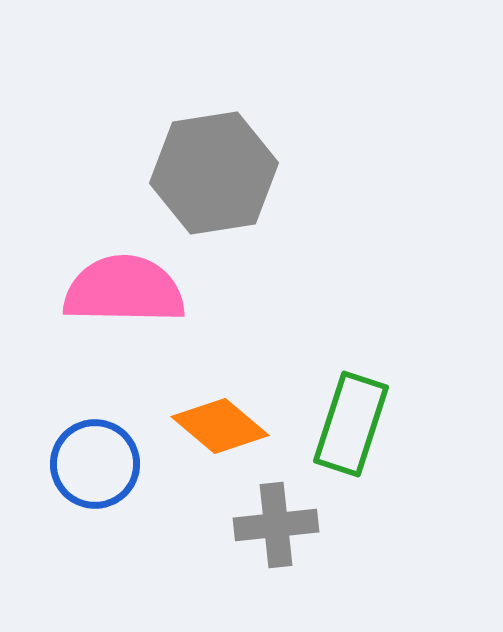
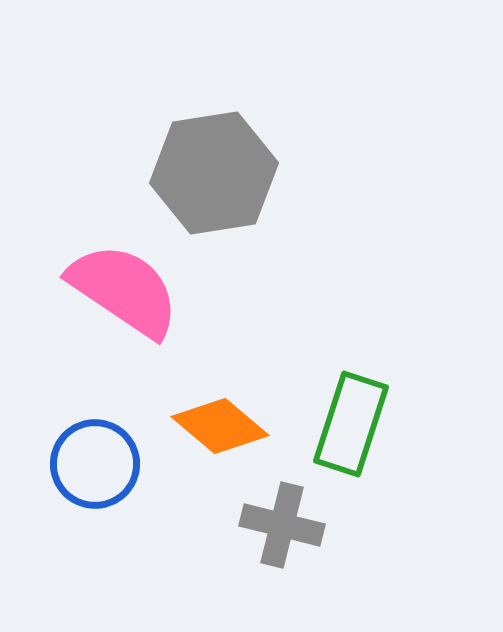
pink semicircle: rotated 33 degrees clockwise
gray cross: moved 6 px right; rotated 20 degrees clockwise
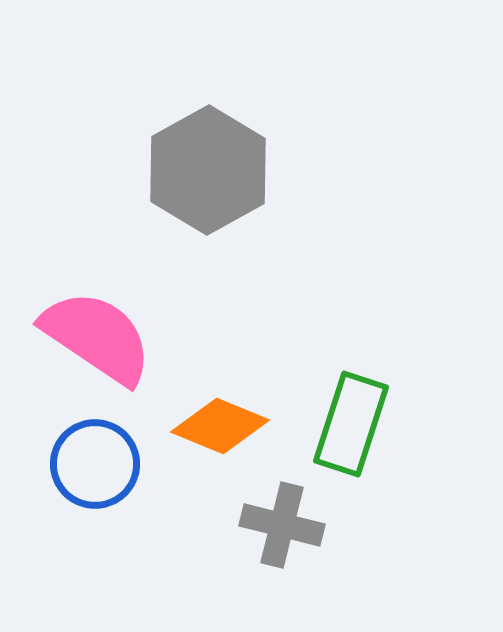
gray hexagon: moved 6 px left, 3 px up; rotated 20 degrees counterclockwise
pink semicircle: moved 27 px left, 47 px down
orange diamond: rotated 18 degrees counterclockwise
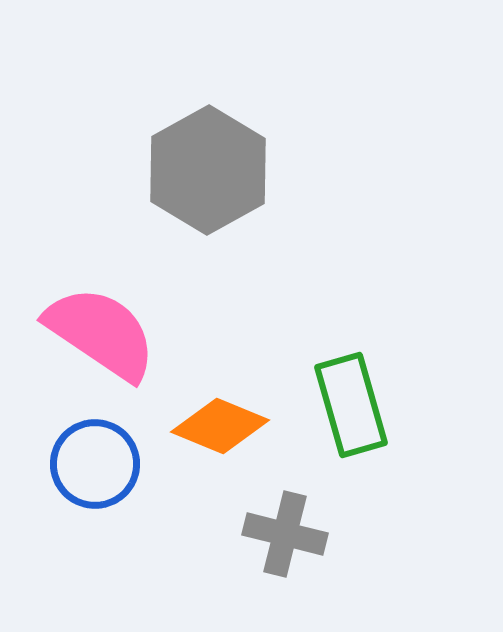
pink semicircle: moved 4 px right, 4 px up
green rectangle: moved 19 px up; rotated 34 degrees counterclockwise
gray cross: moved 3 px right, 9 px down
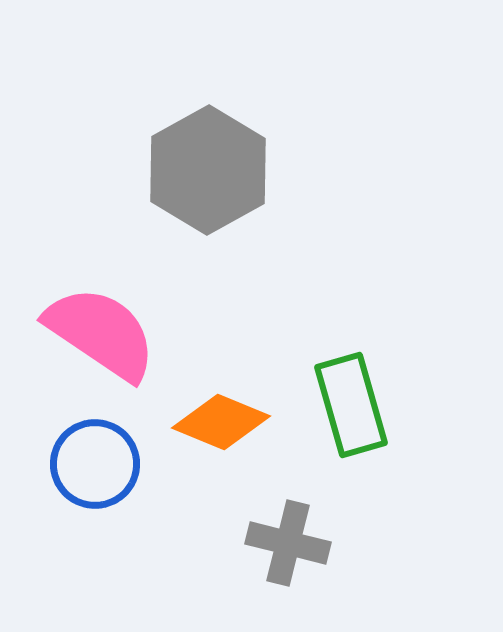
orange diamond: moved 1 px right, 4 px up
gray cross: moved 3 px right, 9 px down
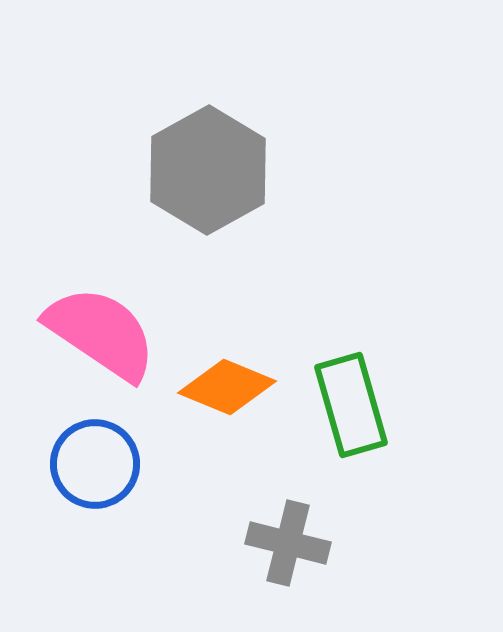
orange diamond: moved 6 px right, 35 px up
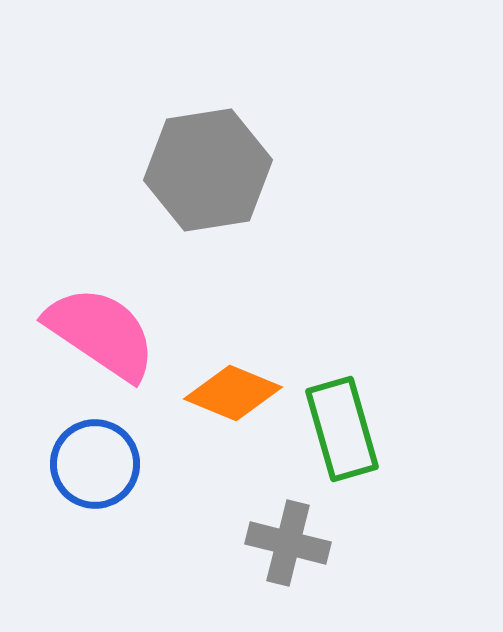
gray hexagon: rotated 20 degrees clockwise
orange diamond: moved 6 px right, 6 px down
green rectangle: moved 9 px left, 24 px down
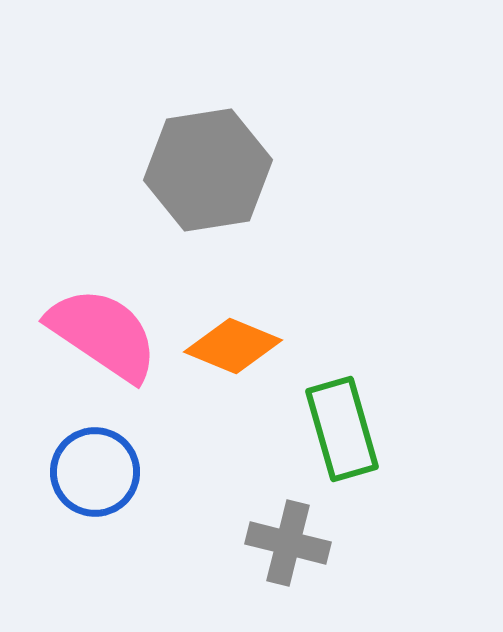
pink semicircle: moved 2 px right, 1 px down
orange diamond: moved 47 px up
blue circle: moved 8 px down
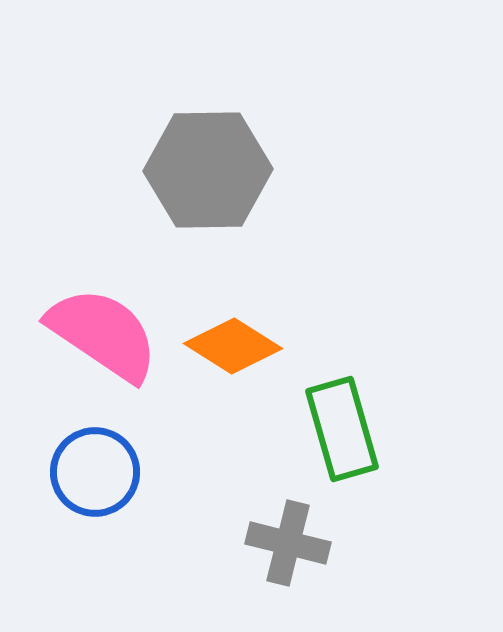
gray hexagon: rotated 8 degrees clockwise
orange diamond: rotated 10 degrees clockwise
